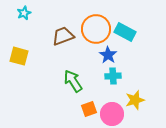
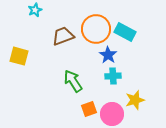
cyan star: moved 11 px right, 3 px up
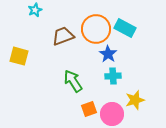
cyan rectangle: moved 4 px up
blue star: moved 1 px up
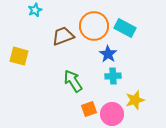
orange circle: moved 2 px left, 3 px up
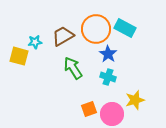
cyan star: moved 32 px down; rotated 16 degrees clockwise
orange circle: moved 2 px right, 3 px down
brown trapezoid: rotated 10 degrees counterclockwise
cyan cross: moved 5 px left, 1 px down; rotated 21 degrees clockwise
green arrow: moved 13 px up
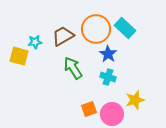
cyan rectangle: rotated 15 degrees clockwise
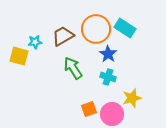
cyan rectangle: rotated 10 degrees counterclockwise
yellow star: moved 3 px left, 2 px up
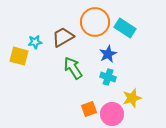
orange circle: moved 1 px left, 7 px up
brown trapezoid: moved 1 px down
blue star: rotated 12 degrees clockwise
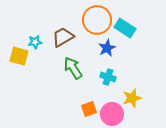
orange circle: moved 2 px right, 2 px up
blue star: moved 1 px left, 6 px up
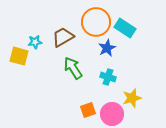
orange circle: moved 1 px left, 2 px down
orange square: moved 1 px left, 1 px down
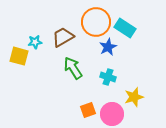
blue star: moved 1 px right, 1 px up
yellow star: moved 2 px right, 1 px up
